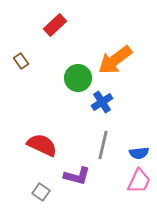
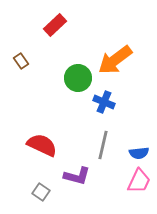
blue cross: moved 2 px right; rotated 35 degrees counterclockwise
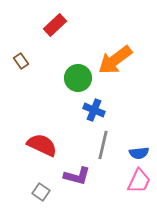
blue cross: moved 10 px left, 8 px down
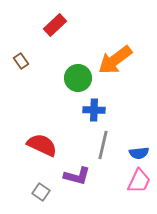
blue cross: rotated 20 degrees counterclockwise
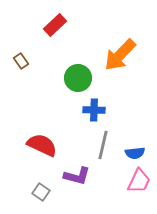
orange arrow: moved 5 px right, 5 px up; rotated 9 degrees counterclockwise
blue semicircle: moved 4 px left
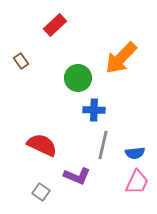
orange arrow: moved 1 px right, 3 px down
purple L-shape: rotated 8 degrees clockwise
pink trapezoid: moved 2 px left, 1 px down
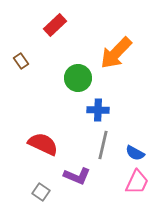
orange arrow: moved 5 px left, 5 px up
blue cross: moved 4 px right
red semicircle: moved 1 px right, 1 px up
blue semicircle: rotated 36 degrees clockwise
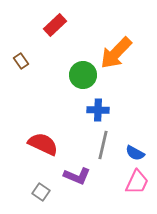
green circle: moved 5 px right, 3 px up
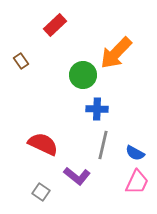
blue cross: moved 1 px left, 1 px up
purple L-shape: rotated 16 degrees clockwise
